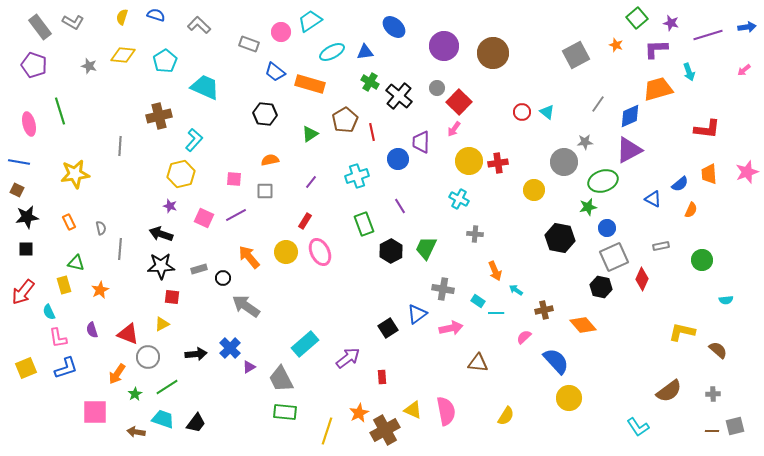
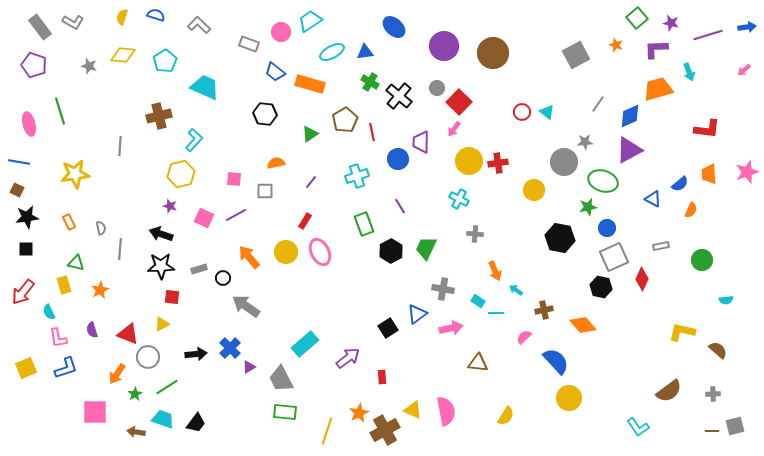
orange semicircle at (270, 160): moved 6 px right, 3 px down
green ellipse at (603, 181): rotated 36 degrees clockwise
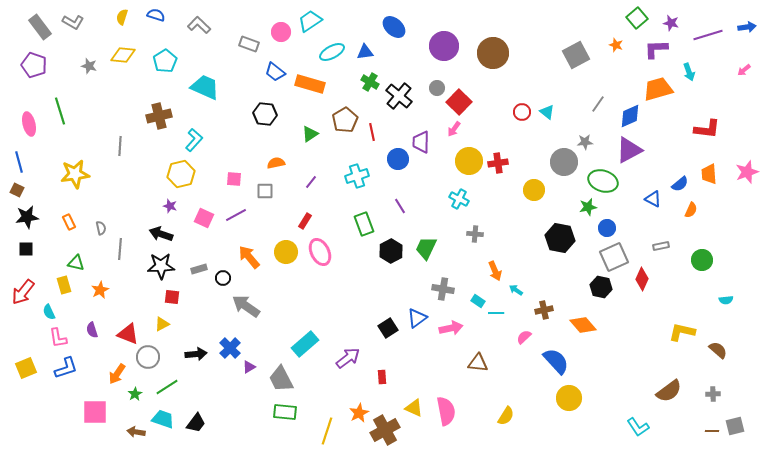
blue line at (19, 162): rotated 65 degrees clockwise
blue triangle at (417, 314): moved 4 px down
yellow triangle at (413, 410): moved 1 px right, 2 px up
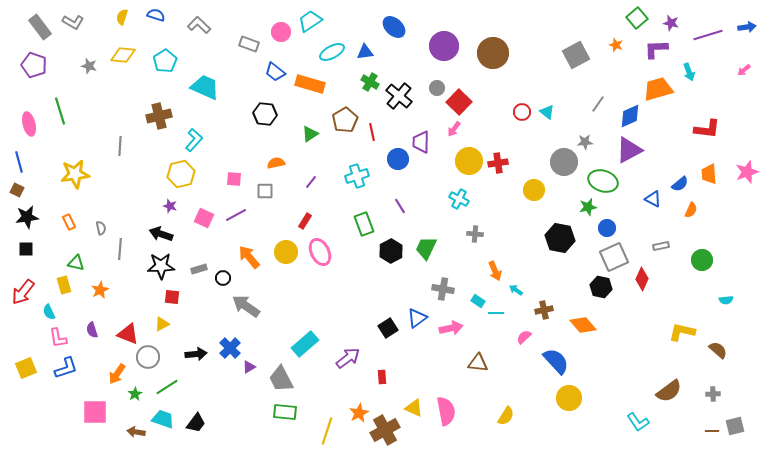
cyan L-shape at (638, 427): moved 5 px up
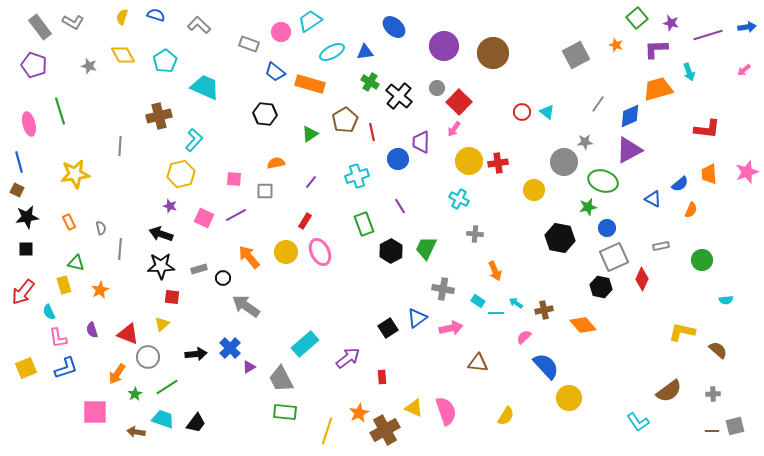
yellow diamond at (123, 55): rotated 55 degrees clockwise
cyan arrow at (516, 290): moved 13 px down
yellow triangle at (162, 324): rotated 14 degrees counterclockwise
blue semicircle at (556, 361): moved 10 px left, 5 px down
pink semicircle at (446, 411): rotated 8 degrees counterclockwise
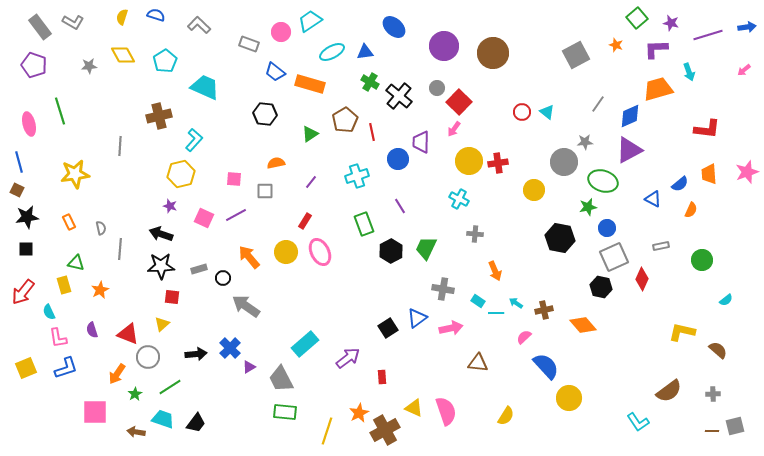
gray star at (89, 66): rotated 21 degrees counterclockwise
cyan semicircle at (726, 300): rotated 32 degrees counterclockwise
green line at (167, 387): moved 3 px right
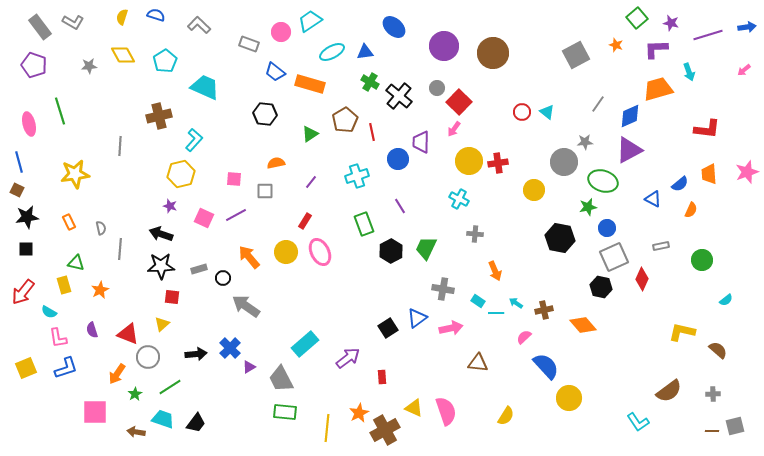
cyan semicircle at (49, 312): rotated 35 degrees counterclockwise
yellow line at (327, 431): moved 3 px up; rotated 12 degrees counterclockwise
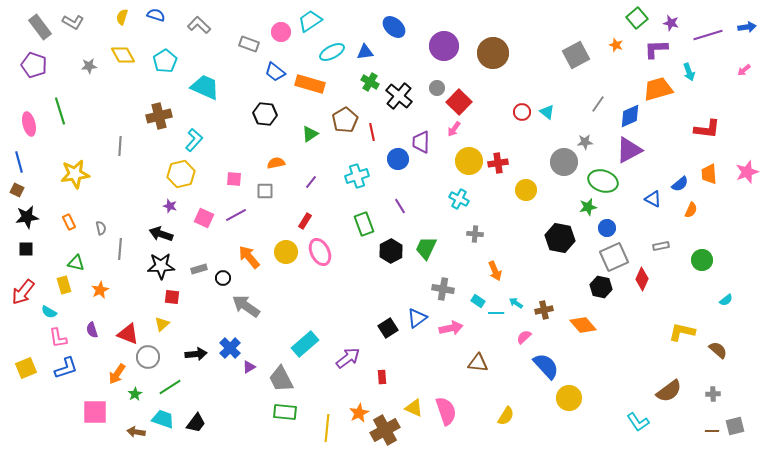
yellow circle at (534, 190): moved 8 px left
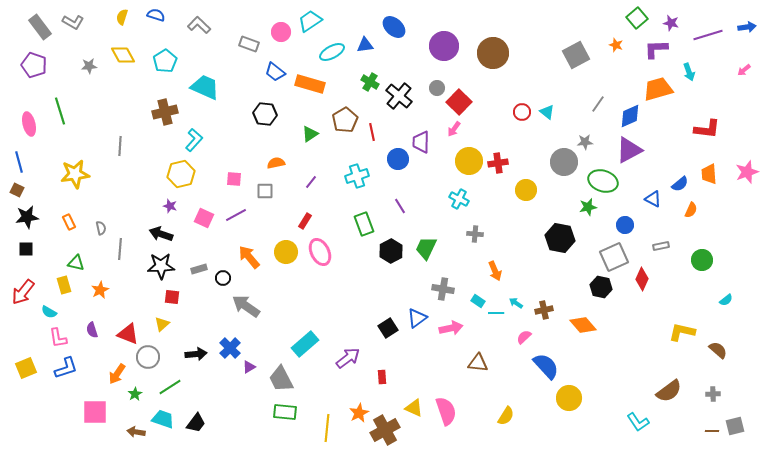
blue triangle at (365, 52): moved 7 px up
brown cross at (159, 116): moved 6 px right, 4 px up
blue circle at (607, 228): moved 18 px right, 3 px up
